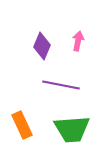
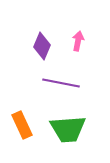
purple line: moved 2 px up
green trapezoid: moved 4 px left
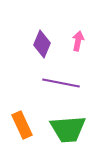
purple diamond: moved 2 px up
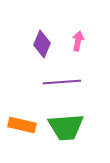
purple line: moved 1 px right, 1 px up; rotated 15 degrees counterclockwise
orange rectangle: rotated 52 degrees counterclockwise
green trapezoid: moved 2 px left, 2 px up
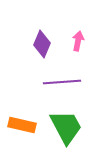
green trapezoid: rotated 114 degrees counterclockwise
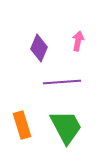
purple diamond: moved 3 px left, 4 px down
orange rectangle: rotated 60 degrees clockwise
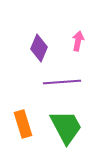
orange rectangle: moved 1 px right, 1 px up
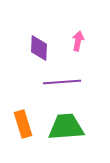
purple diamond: rotated 20 degrees counterclockwise
green trapezoid: rotated 66 degrees counterclockwise
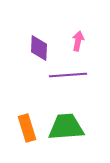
purple line: moved 6 px right, 7 px up
orange rectangle: moved 4 px right, 4 px down
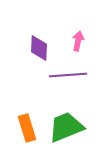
green trapezoid: rotated 18 degrees counterclockwise
